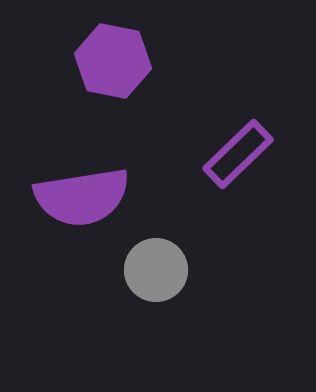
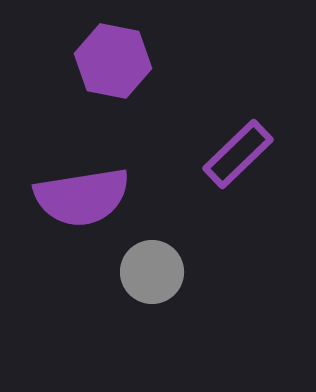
gray circle: moved 4 px left, 2 px down
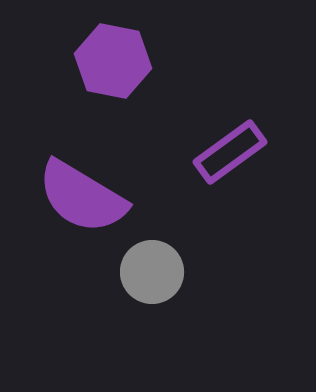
purple rectangle: moved 8 px left, 2 px up; rotated 8 degrees clockwise
purple semicircle: rotated 40 degrees clockwise
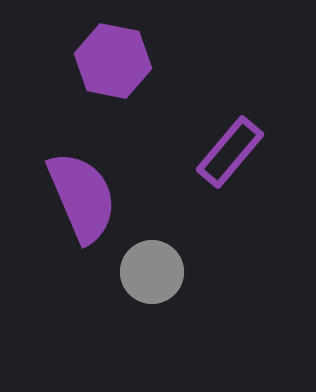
purple rectangle: rotated 14 degrees counterclockwise
purple semicircle: rotated 144 degrees counterclockwise
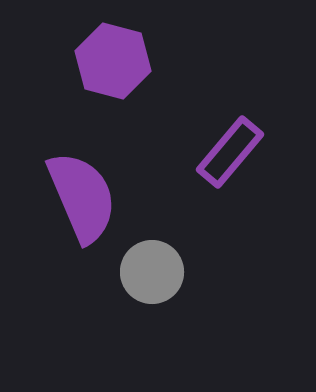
purple hexagon: rotated 4 degrees clockwise
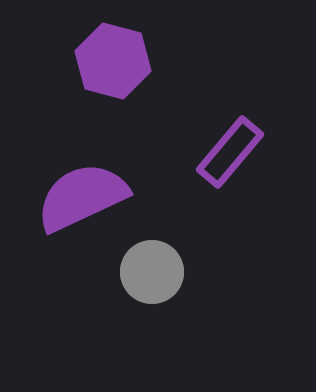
purple semicircle: rotated 92 degrees counterclockwise
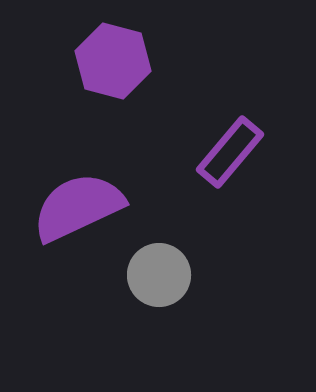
purple semicircle: moved 4 px left, 10 px down
gray circle: moved 7 px right, 3 px down
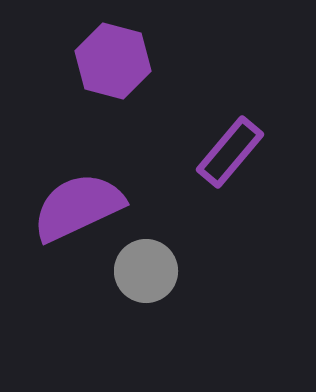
gray circle: moved 13 px left, 4 px up
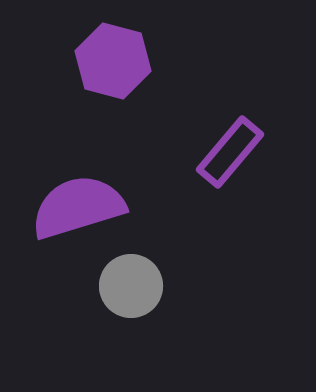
purple semicircle: rotated 8 degrees clockwise
gray circle: moved 15 px left, 15 px down
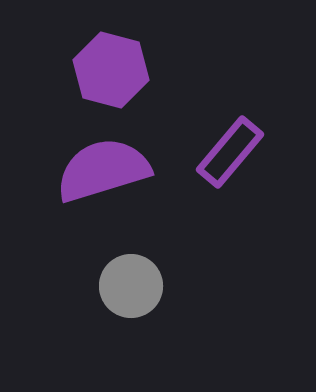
purple hexagon: moved 2 px left, 9 px down
purple semicircle: moved 25 px right, 37 px up
